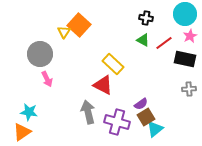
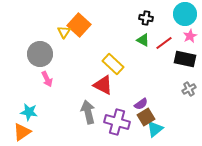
gray cross: rotated 24 degrees counterclockwise
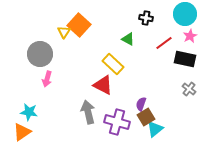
green triangle: moved 15 px left, 1 px up
pink arrow: rotated 42 degrees clockwise
gray cross: rotated 24 degrees counterclockwise
purple semicircle: rotated 144 degrees clockwise
